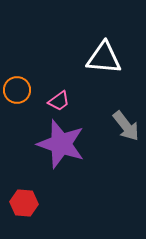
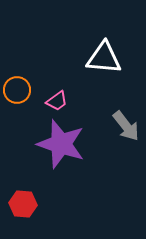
pink trapezoid: moved 2 px left
red hexagon: moved 1 px left, 1 px down
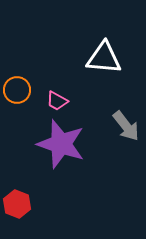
pink trapezoid: rotated 65 degrees clockwise
red hexagon: moved 6 px left; rotated 16 degrees clockwise
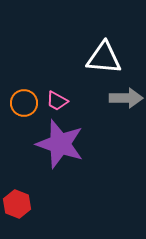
orange circle: moved 7 px right, 13 px down
gray arrow: moved 28 px up; rotated 52 degrees counterclockwise
purple star: moved 1 px left
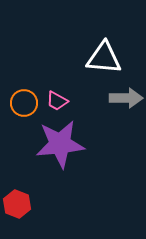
purple star: rotated 24 degrees counterclockwise
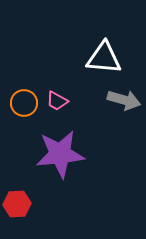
gray arrow: moved 2 px left, 2 px down; rotated 16 degrees clockwise
purple star: moved 10 px down
red hexagon: rotated 24 degrees counterclockwise
